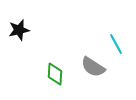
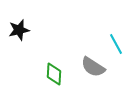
green diamond: moved 1 px left
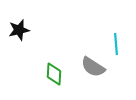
cyan line: rotated 25 degrees clockwise
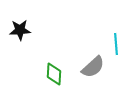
black star: moved 1 px right; rotated 10 degrees clockwise
gray semicircle: rotated 75 degrees counterclockwise
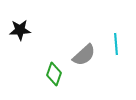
gray semicircle: moved 9 px left, 12 px up
green diamond: rotated 15 degrees clockwise
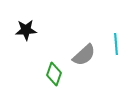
black star: moved 6 px right
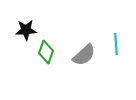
green diamond: moved 8 px left, 22 px up
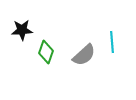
black star: moved 4 px left
cyan line: moved 4 px left, 2 px up
